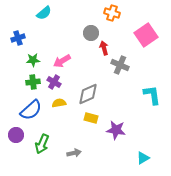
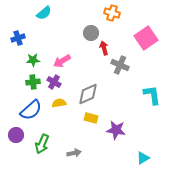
pink square: moved 3 px down
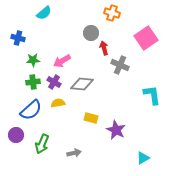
blue cross: rotated 32 degrees clockwise
gray diamond: moved 6 px left, 10 px up; rotated 30 degrees clockwise
yellow semicircle: moved 1 px left
purple star: rotated 18 degrees clockwise
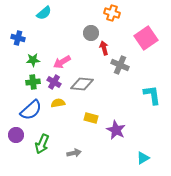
pink arrow: moved 1 px down
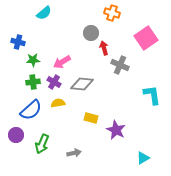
blue cross: moved 4 px down
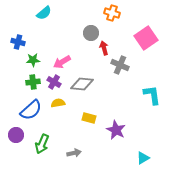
yellow rectangle: moved 2 px left
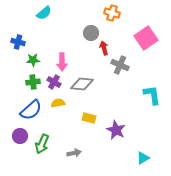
pink arrow: rotated 60 degrees counterclockwise
purple circle: moved 4 px right, 1 px down
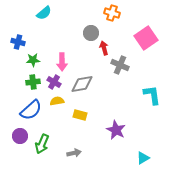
gray diamond: rotated 15 degrees counterclockwise
yellow semicircle: moved 1 px left, 2 px up
yellow rectangle: moved 9 px left, 3 px up
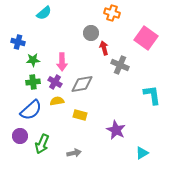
pink square: rotated 20 degrees counterclockwise
purple cross: moved 1 px right
cyan triangle: moved 1 px left, 5 px up
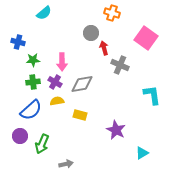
gray arrow: moved 8 px left, 11 px down
